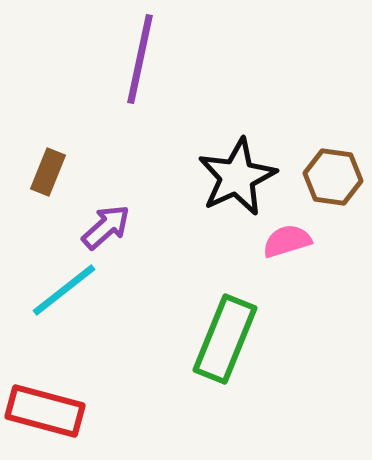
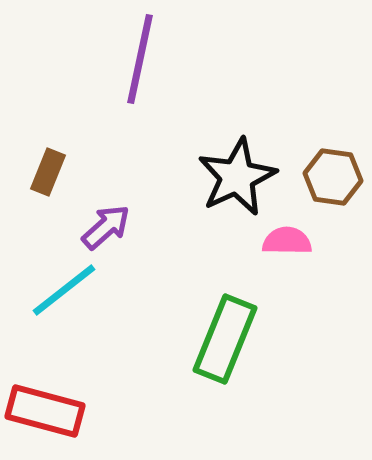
pink semicircle: rotated 18 degrees clockwise
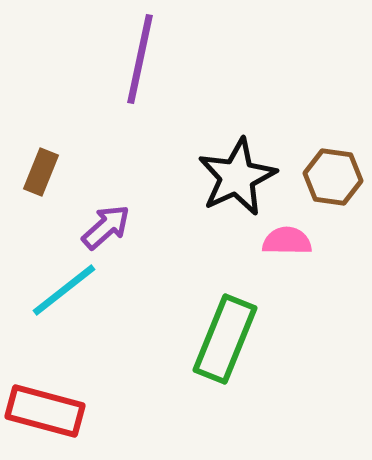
brown rectangle: moved 7 px left
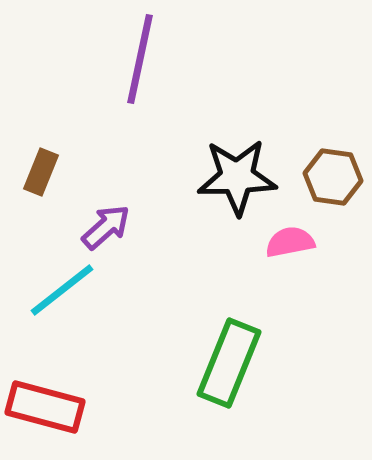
black star: rotated 24 degrees clockwise
pink semicircle: moved 3 px right, 1 px down; rotated 12 degrees counterclockwise
cyan line: moved 2 px left
green rectangle: moved 4 px right, 24 px down
red rectangle: moved 4 px up
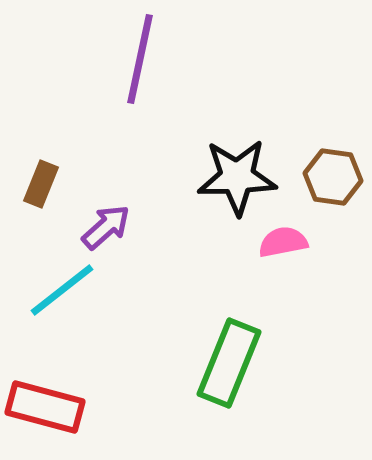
brown rectangle: moved 12 px down
pink semicircle: moved 7 px left
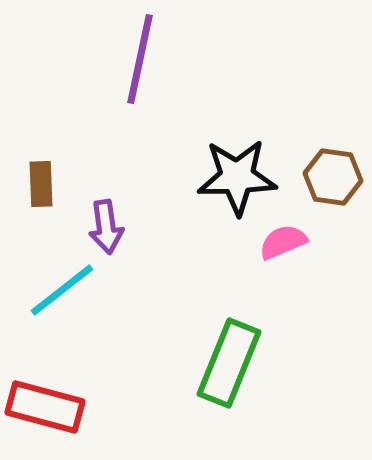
brown rectangle: rotated 24 degrees counterclockwise
purple arrow: rotated 124 degrees clockwise
pink semicircle: rotated 12 degrees counterclockwise
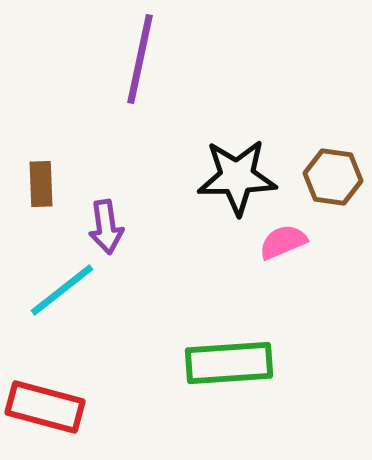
green rectangle: rotated 64 degrees clockwise
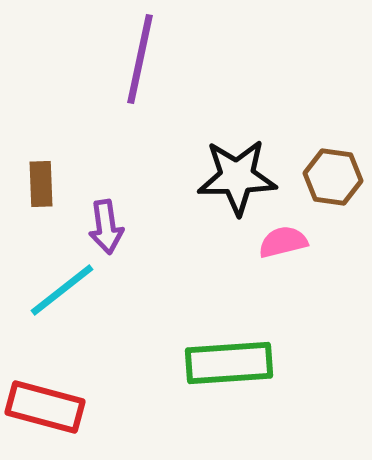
pink semicircle: rotated 9 degrees clockwise
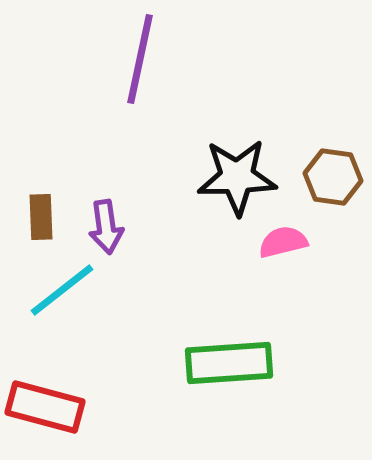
brown rectangle: moved 33 px down
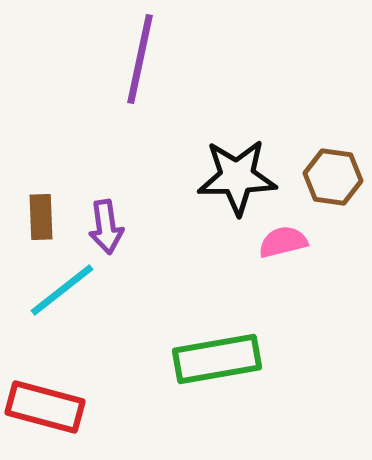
green rectangle: moved 12 px left, 4 px up; rotated 6 degrees counterclockwise
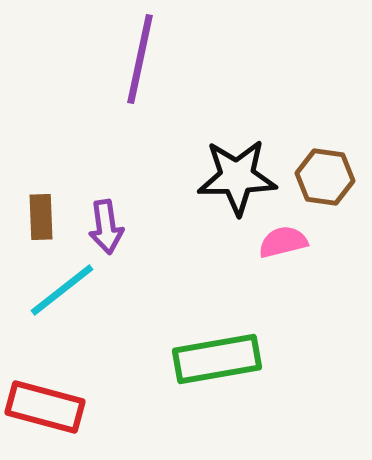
brown hexagon: moved 8 px left
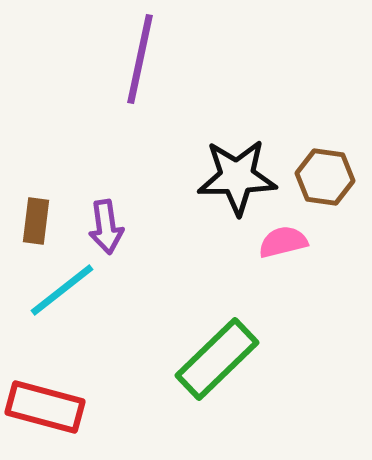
brown rectangle: moved 5 px left, 4 px down; rotated 9 degrees clockwise
green rectangle: rotated 34 degrees counterclockwise
